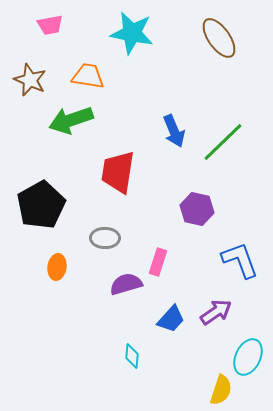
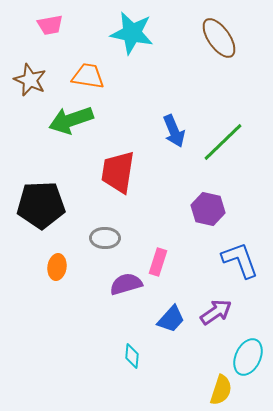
black pentagon: rotated 27 degrees clockwise
purple hexagon: moved 11 px right
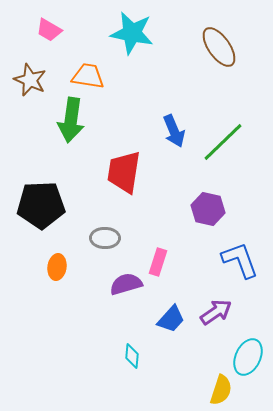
pink trapezoid: moved 1 px left, 5 px down; rotated 40 degrees clockwise
brown ellipse: moved 9 px down
green arrow: rotated 63 degrees counterclockwise
red trapezoid: moved 6 px right
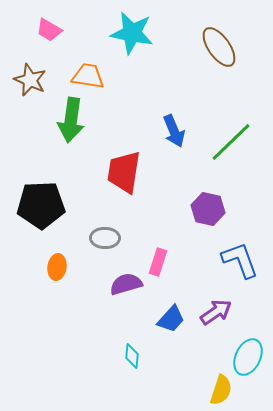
green line: moved 8 px right
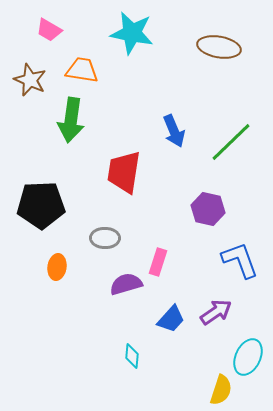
brown ellipse: rotated 45 degrees counterclockwise
orange trapezoid: moved 6 px left, 6 px up
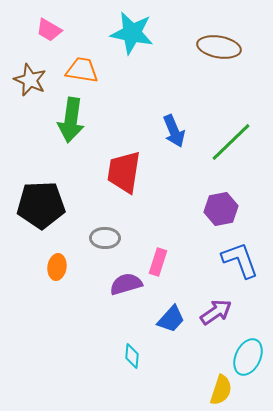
purple hexagon: moved 13 px right; rotated 24 degrees counterclockwise
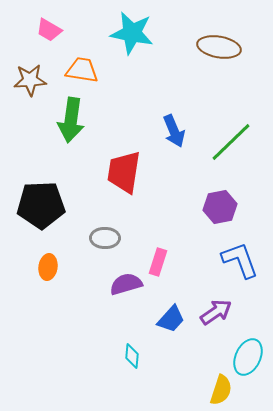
brown star: rotated 28 degrees counterclockwise
purple hexagon: moved 1 px left, 2 px up
orange ellipse: moved 9 px left
